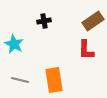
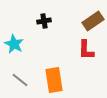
gray line: rotated 24 degrees clockwise
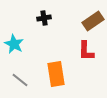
black cross: moved 3 px up
red L-shape: moved 1 px down
orange rectangle: moved 2 px right, 6 px up
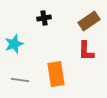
brown rectangle: moved 4 px left
cyan star: rotated 24 degrees clockwise
gray line: rotated 30 degrees counterclockwise
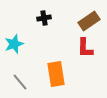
red L-shape: moved 1 px left, 3 px up
gray line: moved 2 px down; rotated 42 degrees clockwise
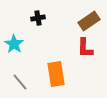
black cross: moved 6 px left
cyan star: rotated 18 degrees counterclockwise
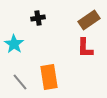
brown rectangle: moved 1 px up
orange rectangle: moved 7 px left, 3 px down
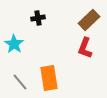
brown rectangle: rotated 10 degrees counterclockwise
red L-shape: rotated 20 degrees clockwise
orange rectangle: moved 1 px down
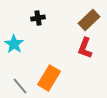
orange rectangle: rotated 40 degrees clockwise
gray line: moved 4 px down
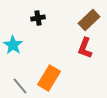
cyan star: moved 1 px left, 1 px down
